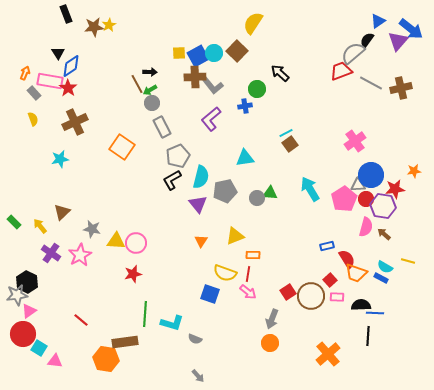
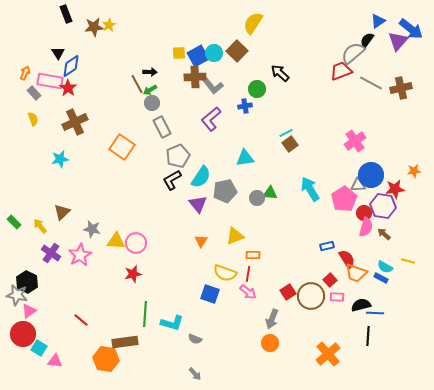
cyan semicircle at (201, 177): rotated 20 degrees clockwise
red circle at (366, 199): moved 2 px left, 14 px down
gray star at (17, 295): rotated 20 degrees clockwise
black semicircle at (361, 305): rotated 12 degrees counterclockwise
gray arrow at (198, 376): moved 3 px left, 2 px up
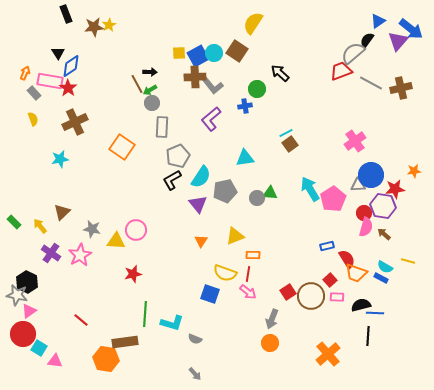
brown square at (237, 51): rotated 10 degrees counterclockwise
gray rectangle at (162, 127): rotated 30 degrees clockwise
pink pentagon at (344, 199): moved 11 px left
pink circle at (136, 243): moved 13 px up
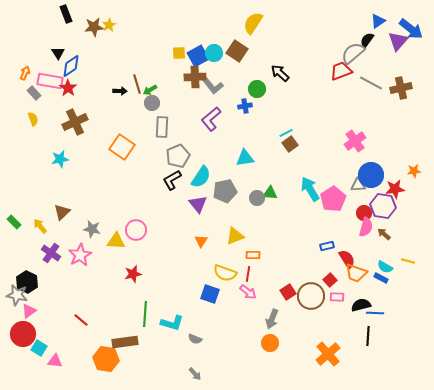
black arrow at (150, 72): moved 30 px left, 19 px down
brown line at (137, 84): rotated 12 degrees clockwise
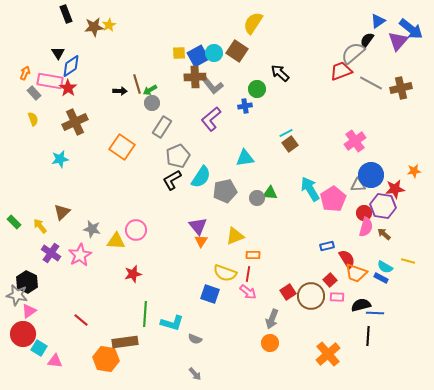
gray rectangle at (162, 127): rotated 30 degrees clockwise
purple triangle at (198, 204): moved 22 px down
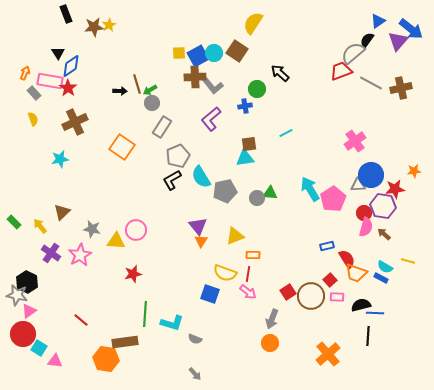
brown square at (290, 144): moved 41 px left; rotated 28 degrees clockwise
cyan semicircle at (201, 177): rotated 115 degrees clockwise
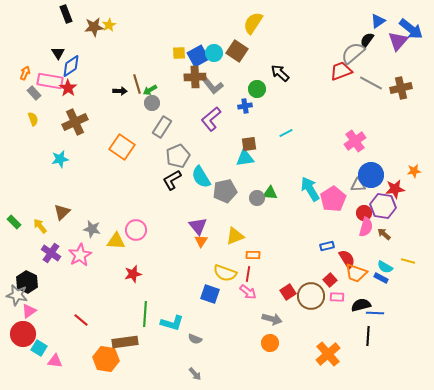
gray arrow at (272, 319): rotated 96 degrees counterclockwise
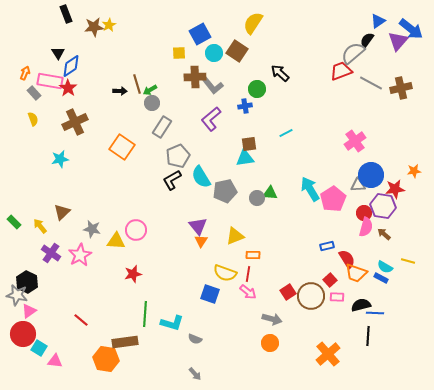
blue square at (198, 56): moved 2 px right, 22 px up
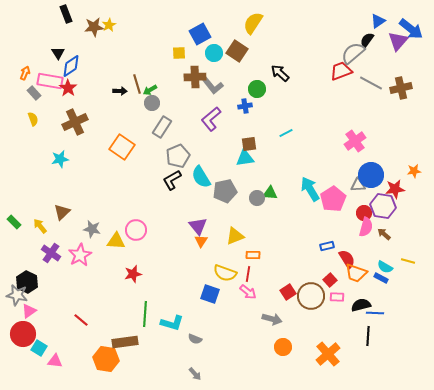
orange circle at (270, 343): moved 13 px right, 4 px down
